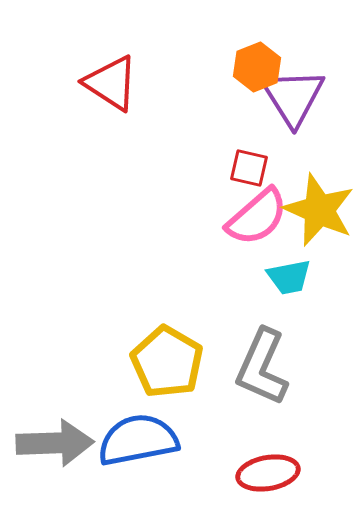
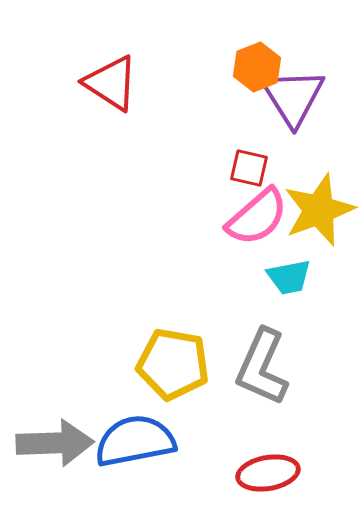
yellow star: rotated 28 degrees clockwise
yellow pentagon: moved 6 px right, 2 px down; rotated 20 degrees counterclockwise
blue semicircle: moved 3 px left, 1 px down
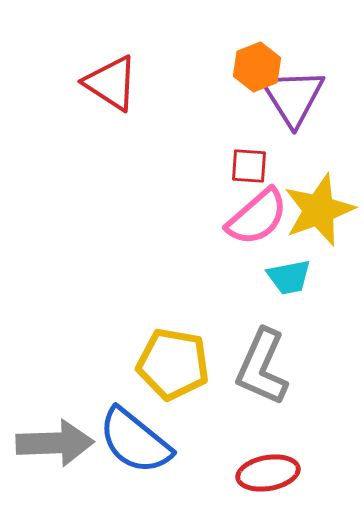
red square: moved 2 px up; rotated 9 degrees counterclockwise
blue semicircle: rotated 130 degrees counterclockwise
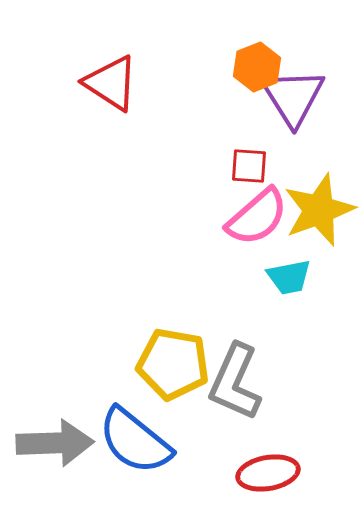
gray L-shape: moved 27 px left, 15 px down
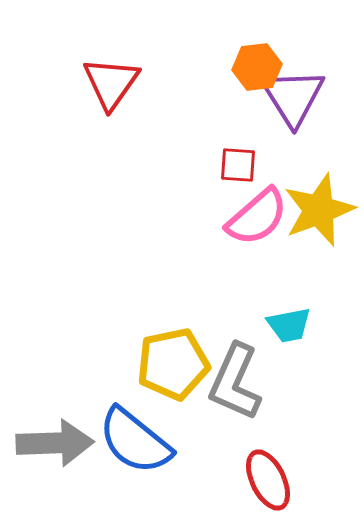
orange hexagon: rotated 15 degrees clockwise
red triangle: rotated 32 degrees clockwise
red square: moved 11 px left, 1 px up
cyan trapezoid: moved 48 px down
yellow pentagon: rotated 22 degrees counterclockwise
red ellipse: moved 7 px down; rotated 74 degrees clockwise
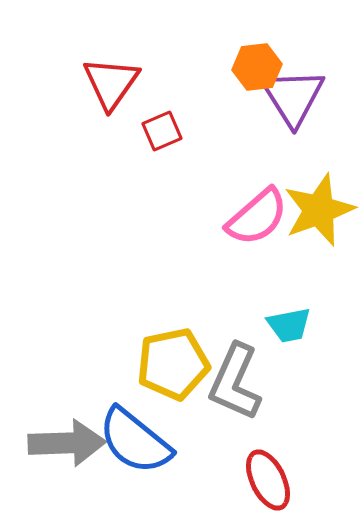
red square: moved 76 px left, 34 px up; rotated 27 degrees counterclockwise
gray arrow: moved 12 px right
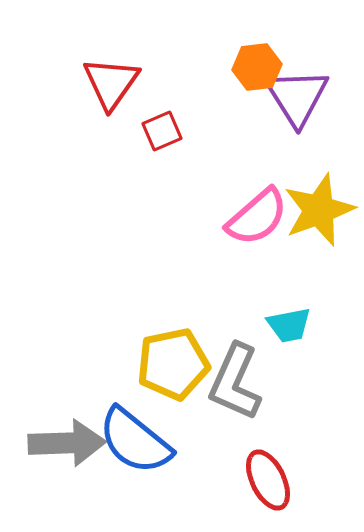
purple triangle: moved 4 px right
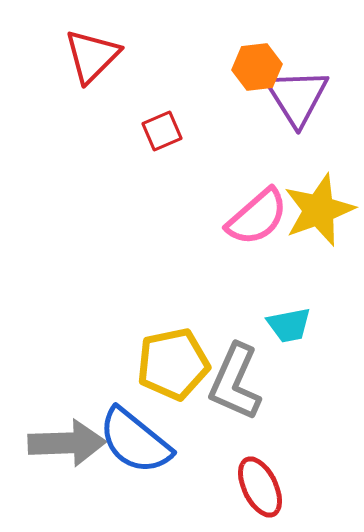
red triangle: moved 19 px left, 27 px up; rotated 10 degrees clockwise
red ellipse: moved 8 px left, 7 px down
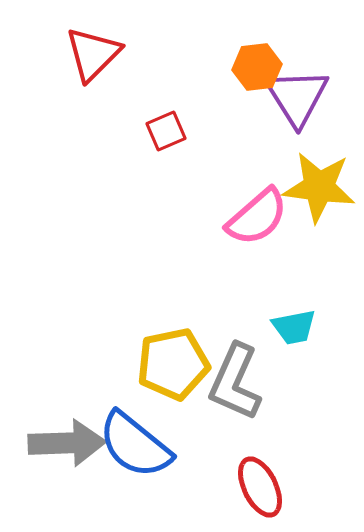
red triangle: moved 1 px right, 2 px up
red square: moved 4 px right
yellow star: moved 23 px up; rotated 28 degrees clockwise
cyan trapezoid: moved 5 px right, 2 px down
blue semicircle: moved 4 px down
